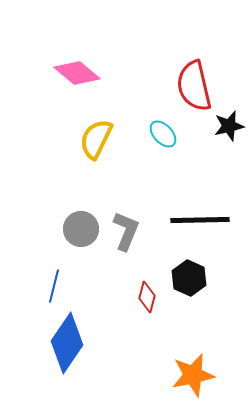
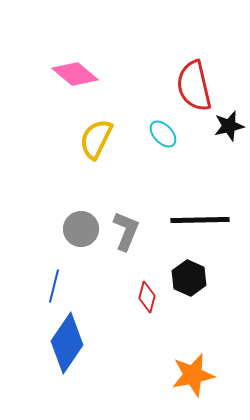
pink diamond: moved 2 px left, 1 px down
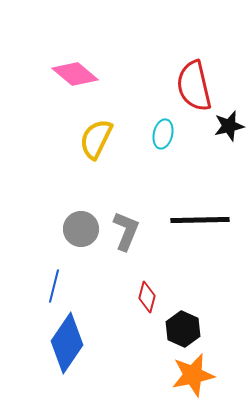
cyan ellipse: rotated 56 degrees clockwise
black hexagon: moved 6 px left, 51 px down
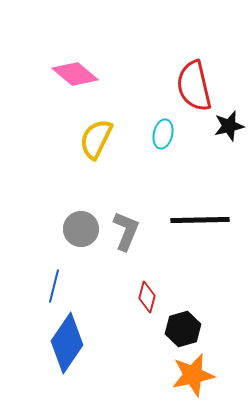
black hexagon: rotated 20 degrees clockwise
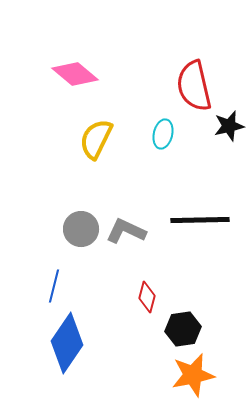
gray L-shape: rotated 87 degrees counterclockwise
black hexagon: rotated 8 degrees clockwise
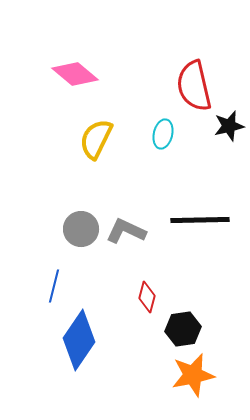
blue diamond: moved 12 px right, 3 px up
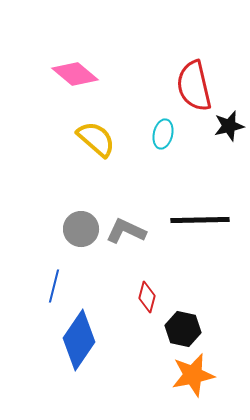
yellow semicircle: rotated 105 degrees clockwise
black hexagon: rotated 20 degrees clockwise
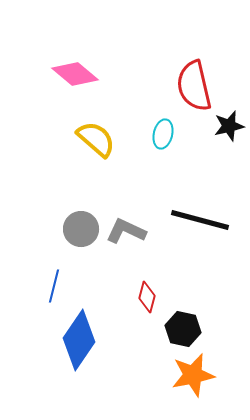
black line: rotated 16 degrees clockwise
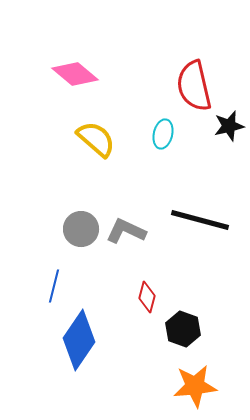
black hexagon: rotated 8 degrees clockwise
orange star: moved 2 px right, 11 px down; rotated 6 degrees clockwise
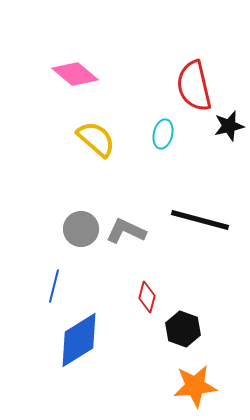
blue diamond: rotated 24 degrees clockwise
